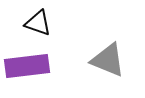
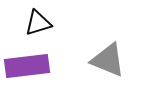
black triangle: rotated 36 degrees counterclockwise
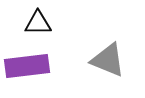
black triangle: rotated 16 degrees clockwise
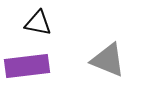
black triangle: rotated 12 degrees clockwise
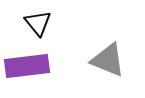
black triangle: rotated 40 degrees clockwise
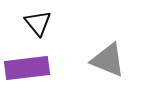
purple rectangle: moved 2 px down
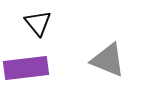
purple rectangle: moved 1 px left
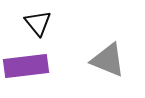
purple rectangle: moved 2 px up
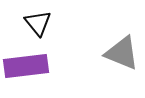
gray triangle: moved 14 px right, 7 px up
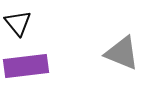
black triangle: moved 20 px left
